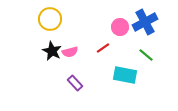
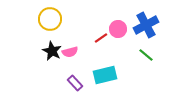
blue cross: moved 1 px right, 3 px down
pink circle: moved 2 px left, 2 px down
red line: moved 2 px left, 10 px up
cyan rectangle: moved 20 px left; rotated 25 degrees counterclockwise
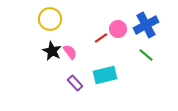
pink semicircle: rotated 112 degrees counterclockwise
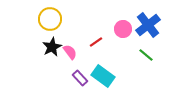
blue cross: moved 2 px right; rotated 10 degrees counterclockwise
pink circle: moved 5 px right
red line: moved 5 px left, 4 px down
black star: moved 4 px up; rotated 18 degrees clockwise
cyan rectangle: moved 2 px left, 1 px down; rotated 50 degrees clockwise
purple rectangle: moved 5 px right, 5 px up
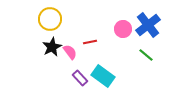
red line: moved 6 px left; rotated 24 degrees clockwise
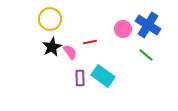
blue cross: rotated 20 degrees counterclockwise
purple rectangle: rotated 42 degrees clockwise
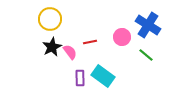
pink circle: moved 1 px left, 8 px down
